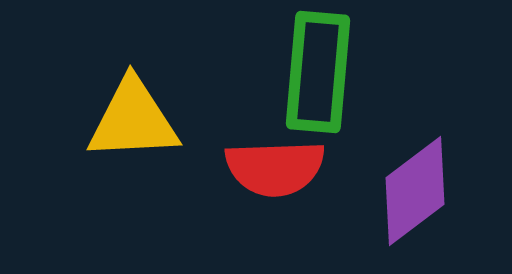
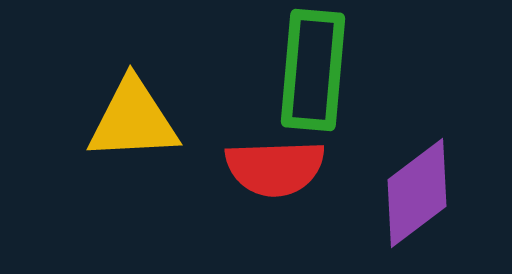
green rectangle: moved 5 px left, 2 px up
purple diamond: moved 2 px right, 2 px down
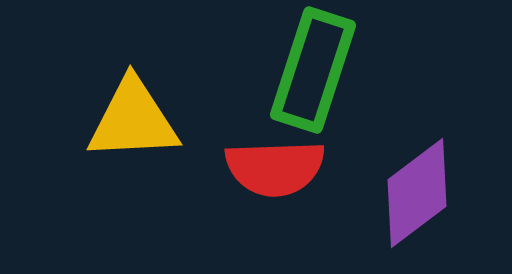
green rectangle: rotated 13 degrees clockwise
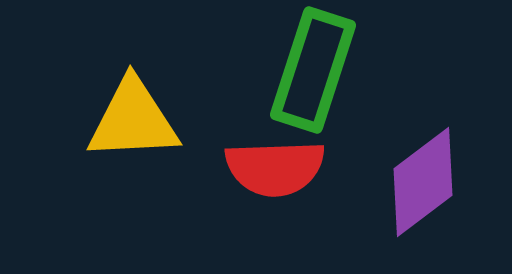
purple diamond: moved 6 px right, 11 px up
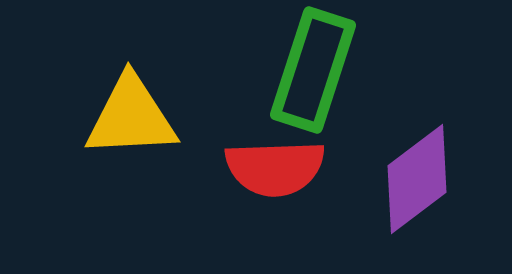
yellow triangle: moved 2 px left, 3 px up
purple diamond: moved 6 px left, 3 px up
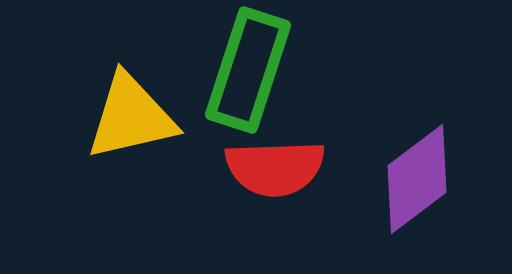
green rectangle: moved 65 px left
yellow triangle: rotated 10 degrees counterclockwise
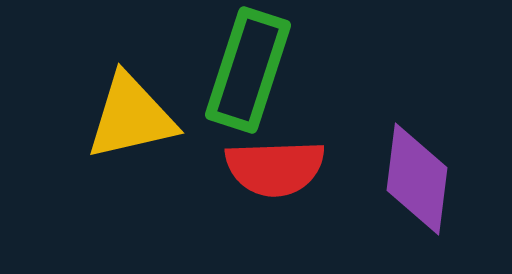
purple diamond: rotated 46 degrees counterclockwise
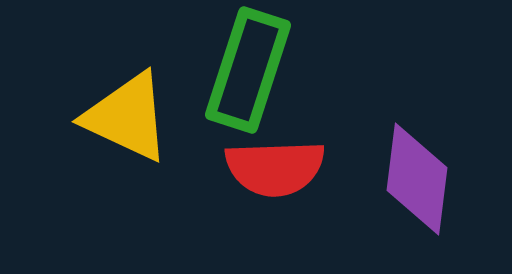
yellow triangle: moved 4 px left; rotated 38 degrees clockwise
